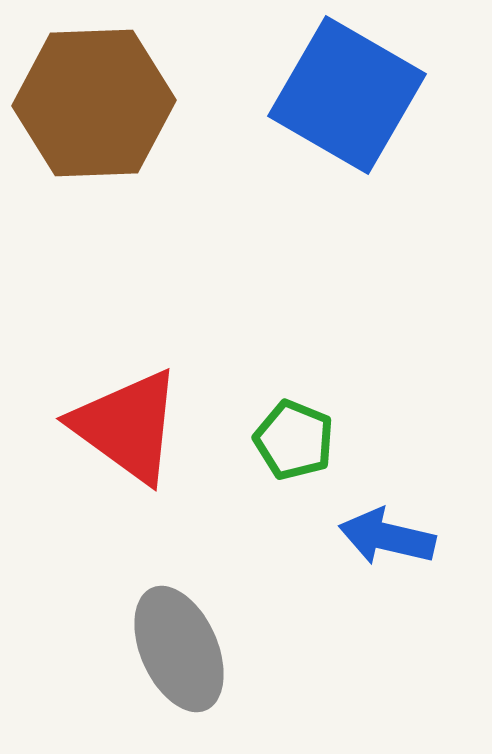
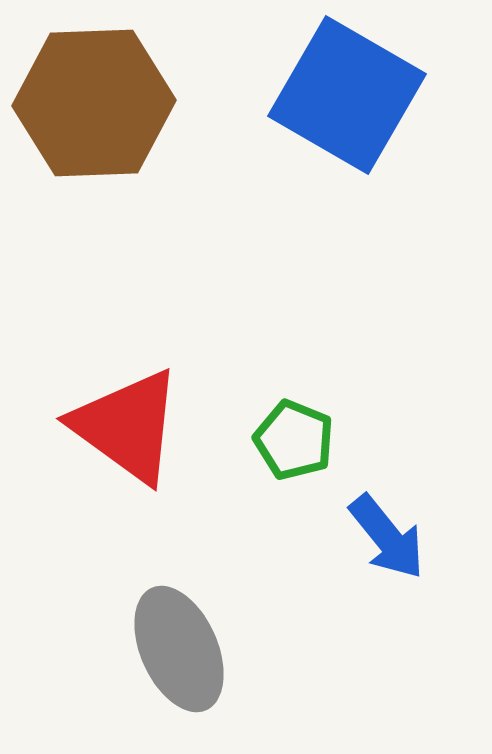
blue arrow: rotated 142 degrees counterclockwise
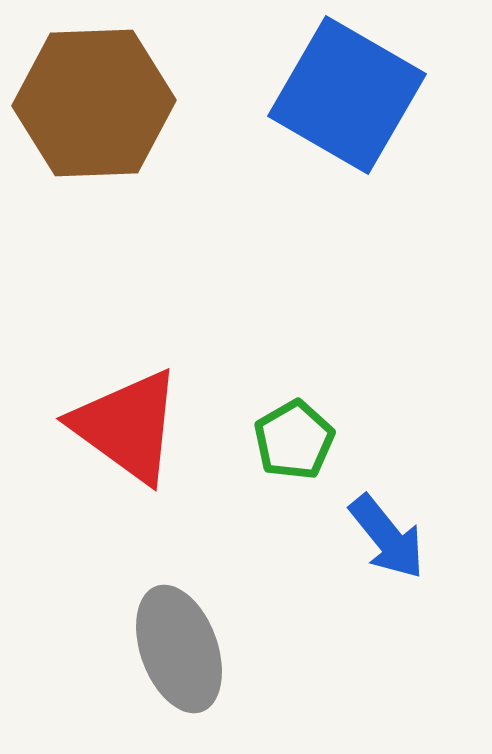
green pentagon: rotated 20 degrees clockwise
gray ellipse: rotated 4 degrees clockwise
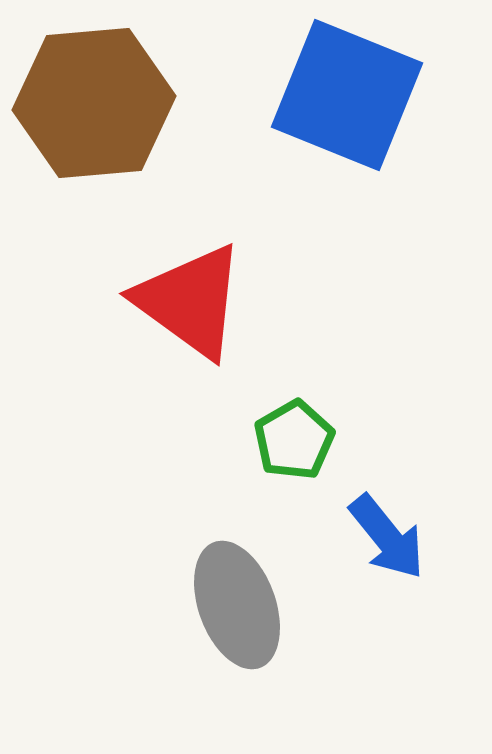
blue square: rotated 8 degrees counterclockwise
brown hexagon: rotated 3 degrees counterclockwise
red triangle: moved 63 px right, 125 px up
gray ellipse: moved 58 px right, 44 px up
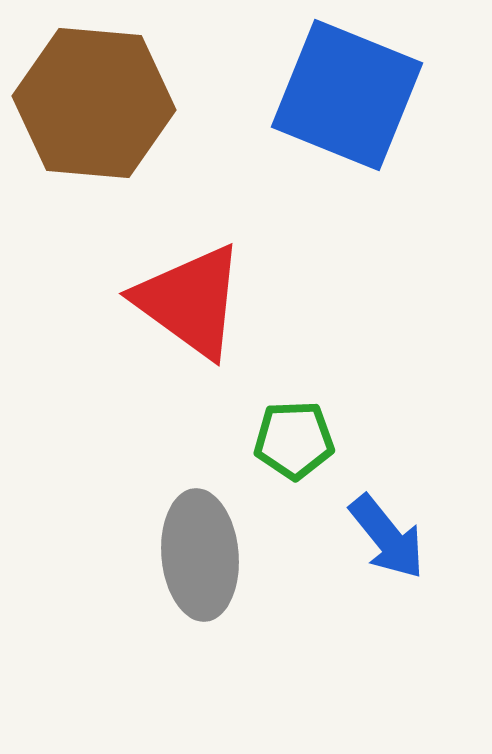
brown hexagon: rotated 10 degrees clockwise
green pentagon: rotated 28 degrees clockwise
gray ellipse: moved 37 px left, 50 px up; rotated 15 degrees clockwise
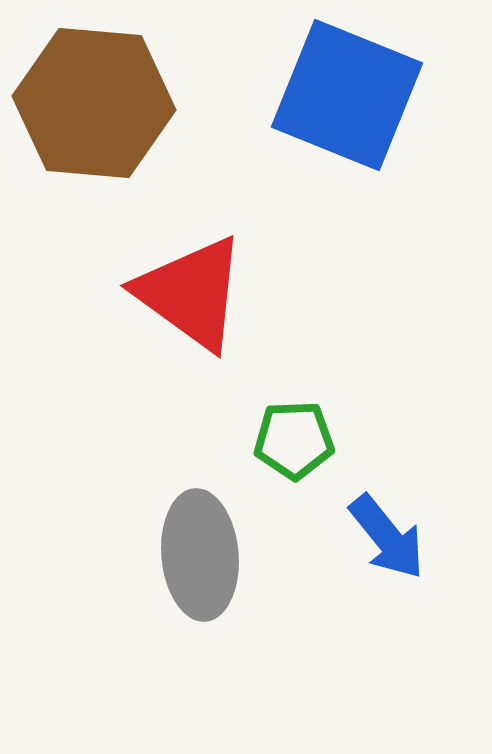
red triangle: moved 1 px right, 8 px up
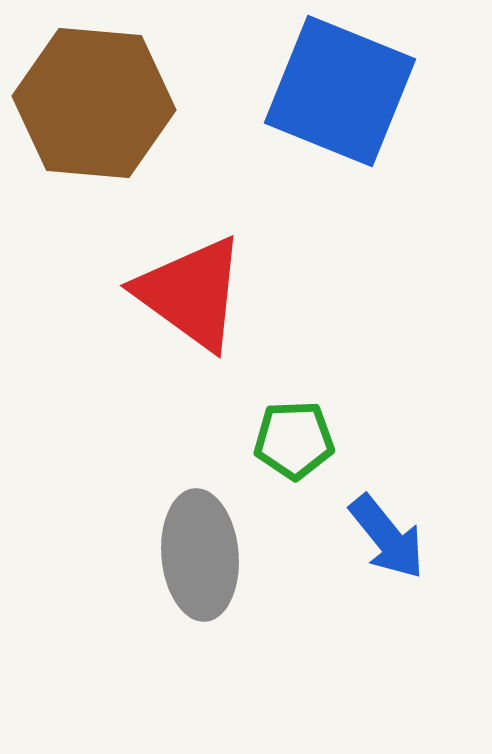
blue square: moved 7 px left, 4 px up
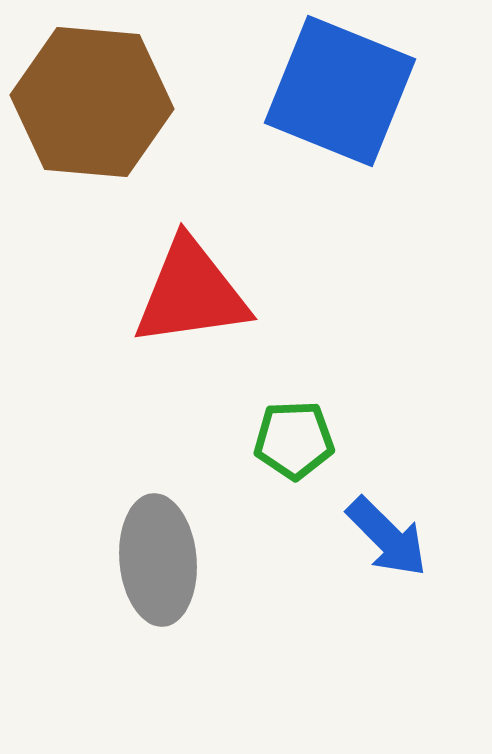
brown hexagon: moved 2 px left, 1 px up
red triangle: rotated 44 degrees counterclockwise
blue arrow: rotated 6 degrees counterclockwise
gray ellipse: moved 42 px left, 5 px down
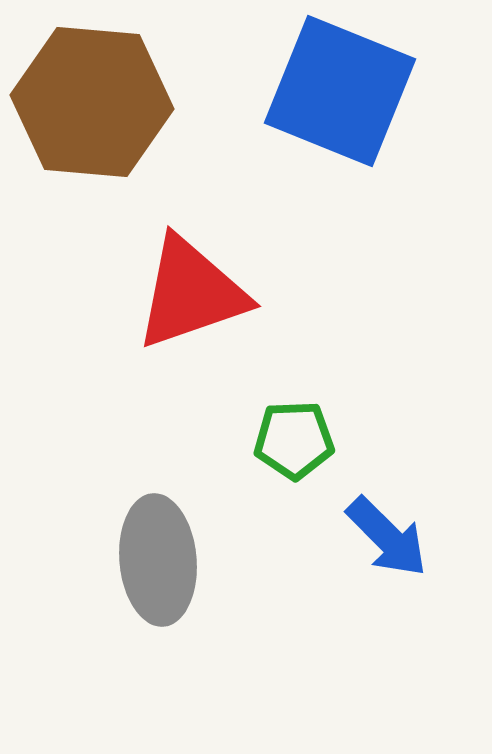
red triangle: rotated 11 degrees counterclockwise
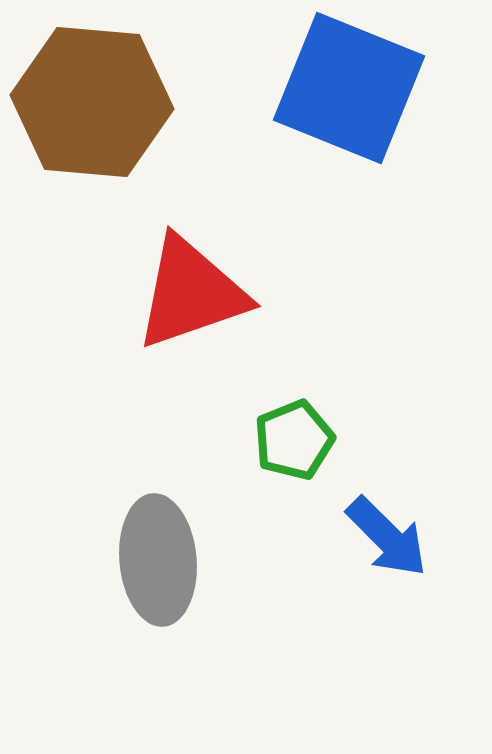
blue square: moved 9 px right, 3 px up
green pentagon: rotated 20 degrees counterclockwise
